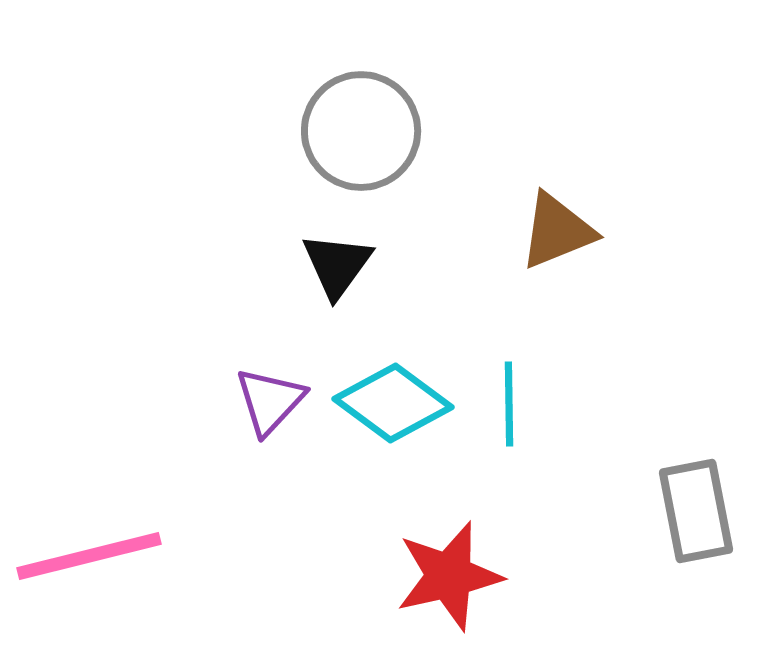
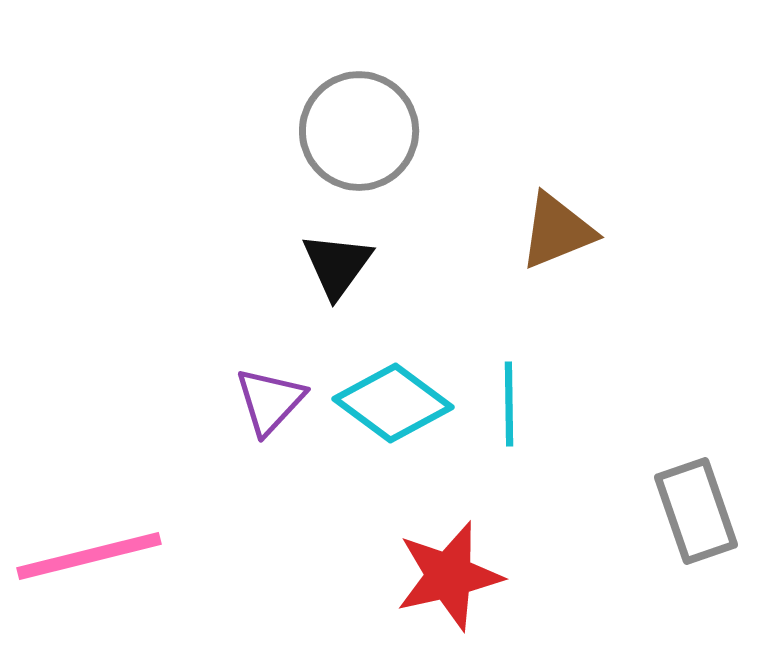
gray circle: moved 2 px left
gray rectangle: rotated 8 degrees counterclockwise
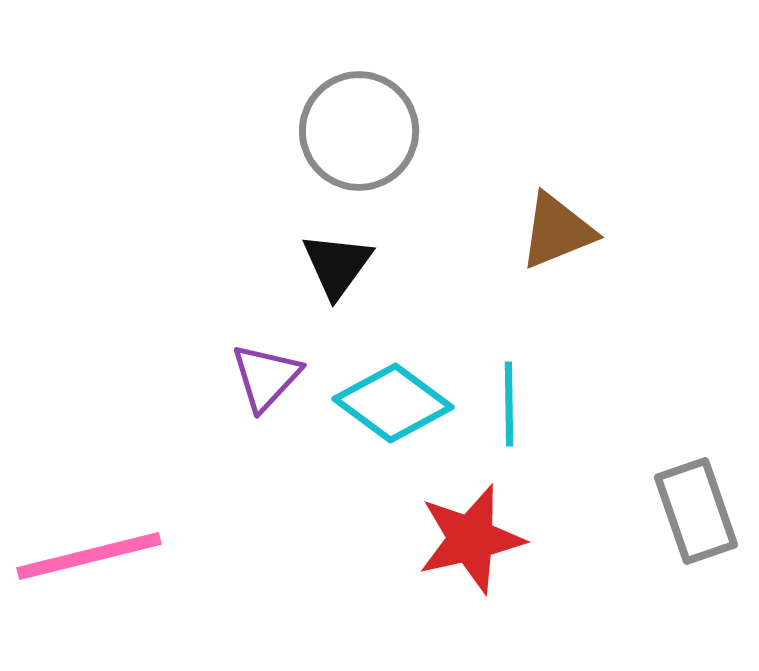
purple triangle: moved 4 px left, 24 px up
red star: moved 22 px right, 37 px up
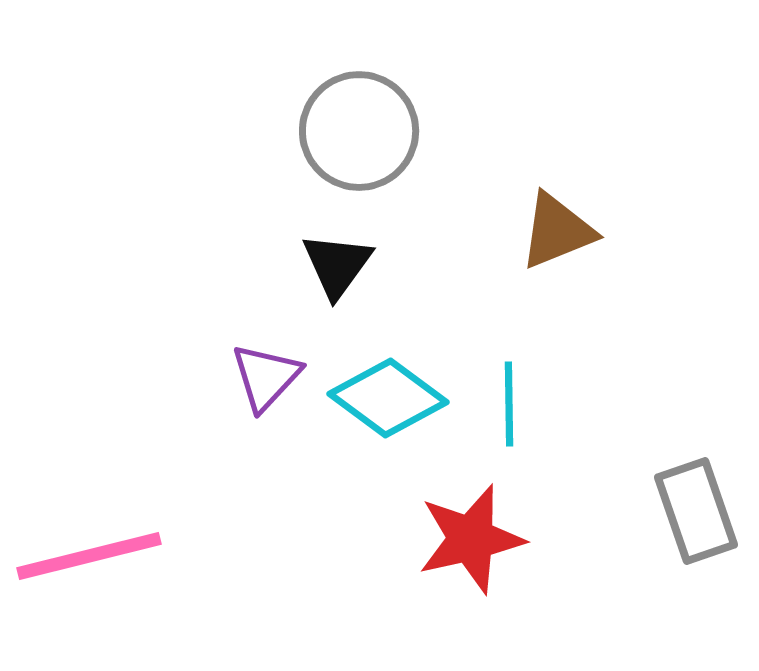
cyan diamond: moved 5 px left, 5 px up
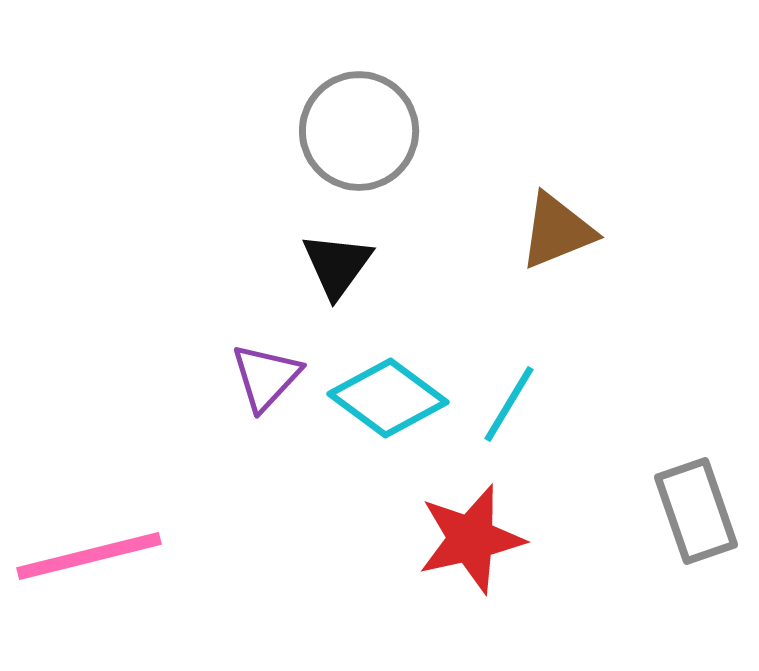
cyan line: rotated 32 degrees clockwise
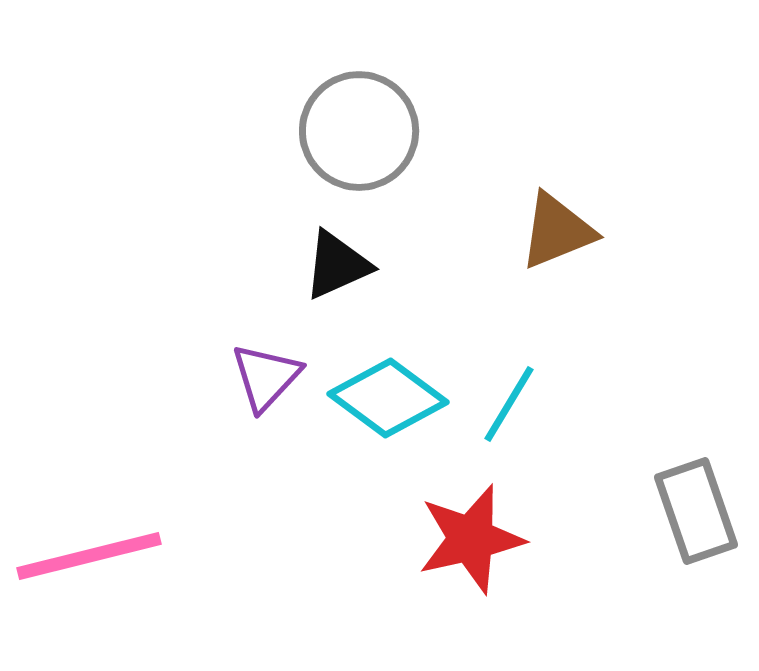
black triangle: rotated 30 degrees clockwise
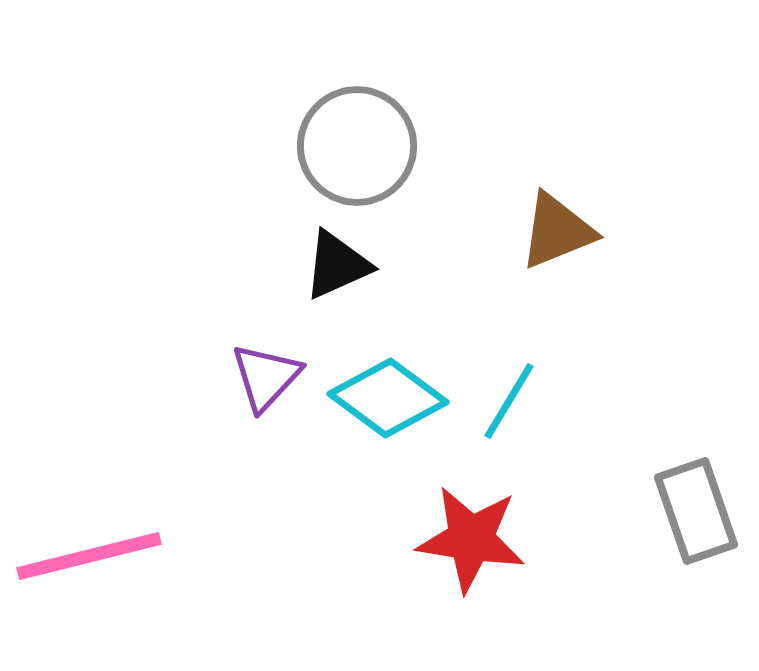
gray circle: moved 2 px left, 15 px down
cyan line: moved 3 px up
red star: rotated 22 degrees clockwise
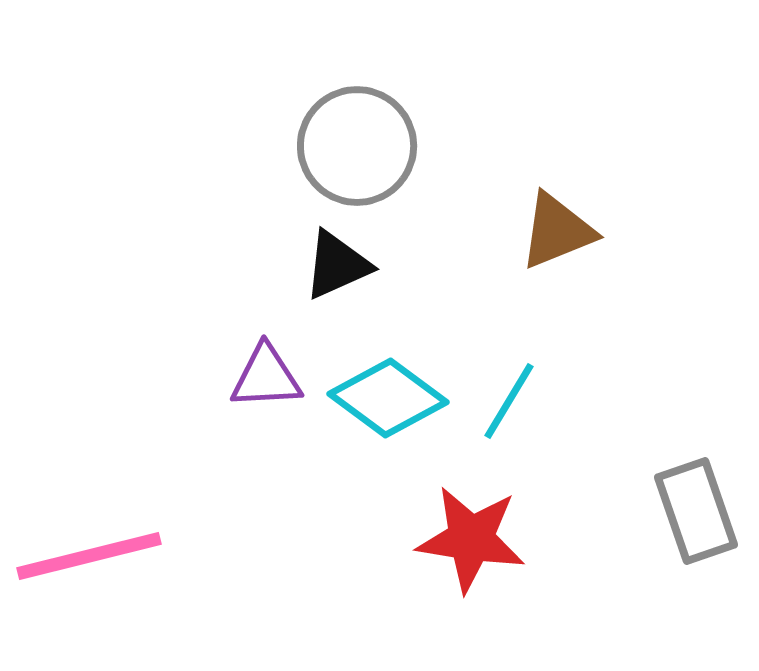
purple triangle: rotated 44 degrees clockwise
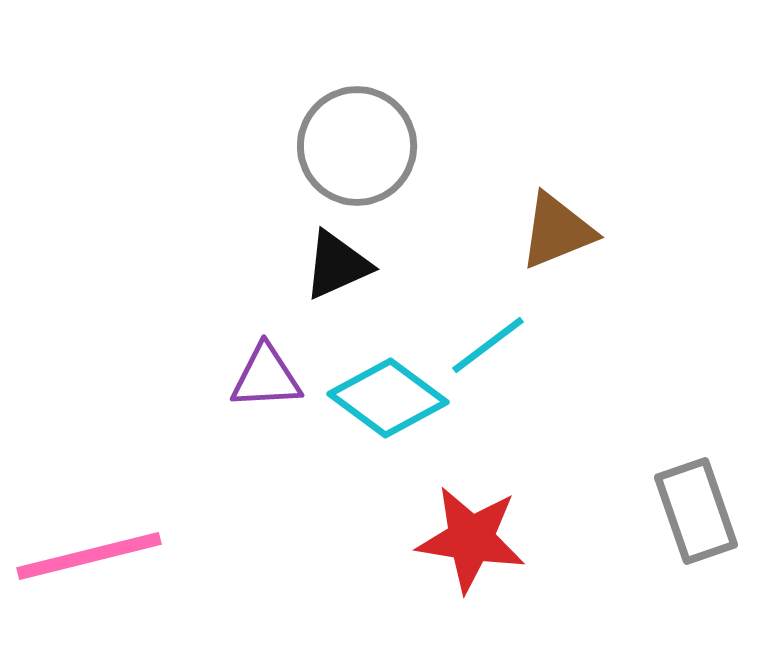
cyan line: moved 21 px left, 56 px up; rotated 22 degrees clockwise
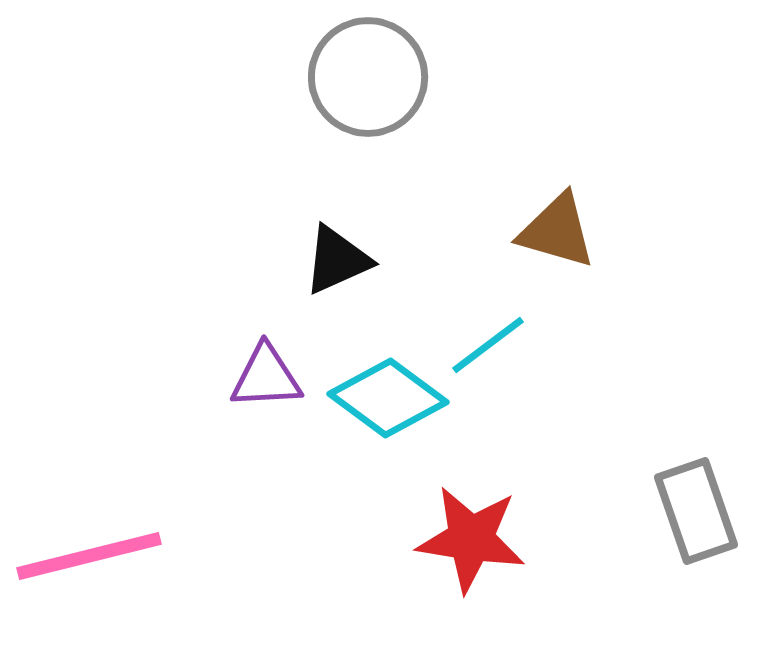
gray circle: moved 11 px right, 69 px up
brown triangle: rotated 38 degrees clockwise
black triangle: moved 5 px up
